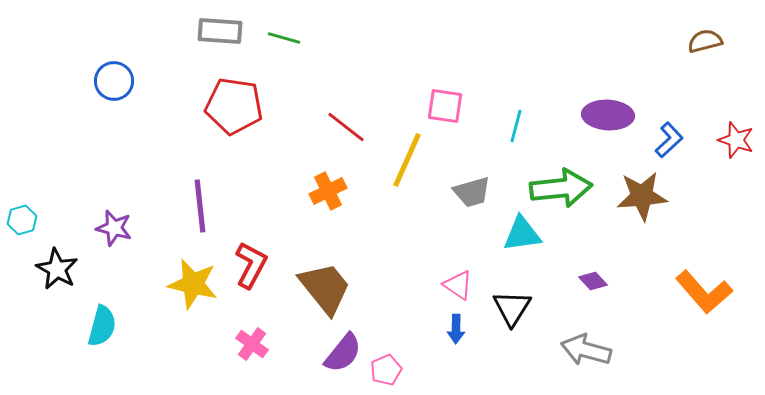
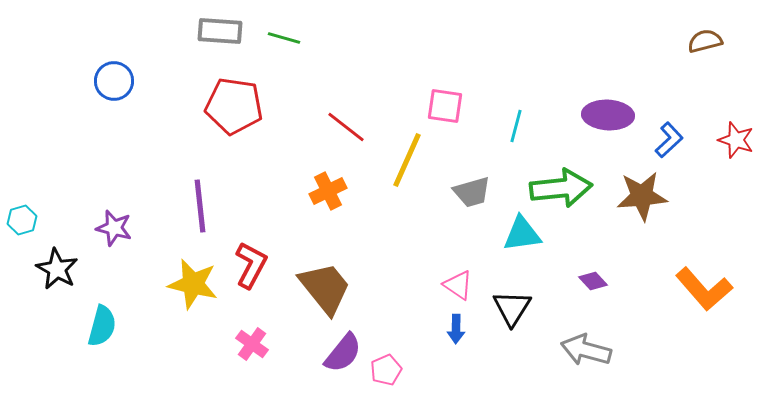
orange L-shape: moved 3 px up
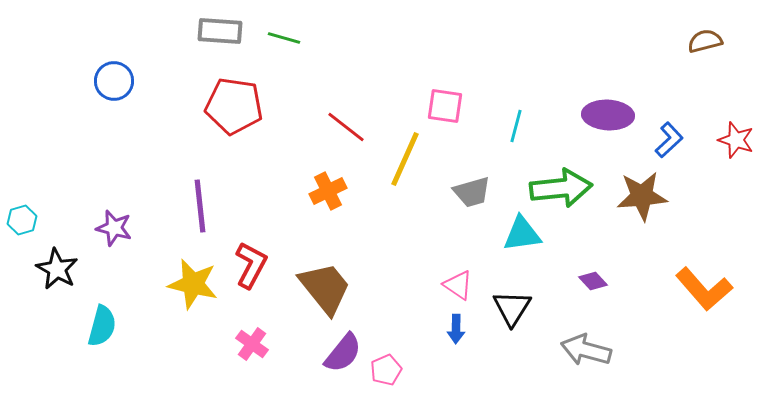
yellow line: moved 2 px left, 1 px up
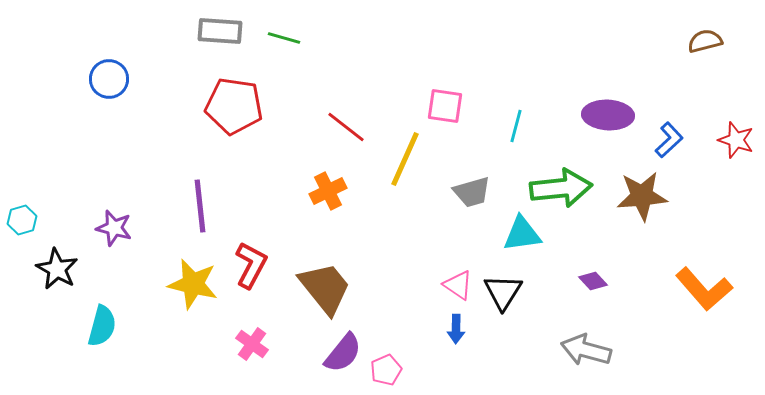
blue circle: moved 5 px left, 2 px up
black triangle: moved 9 px left, 16 px up
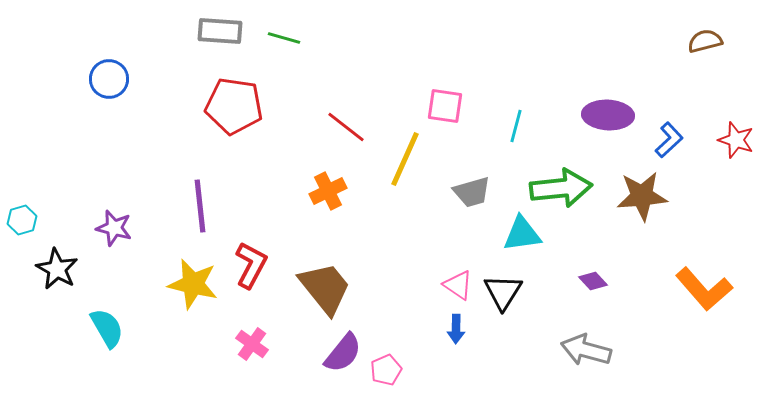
cyan semicircle: moved 5 px right, 2 px down; rotated 45 degrees counterclockwise
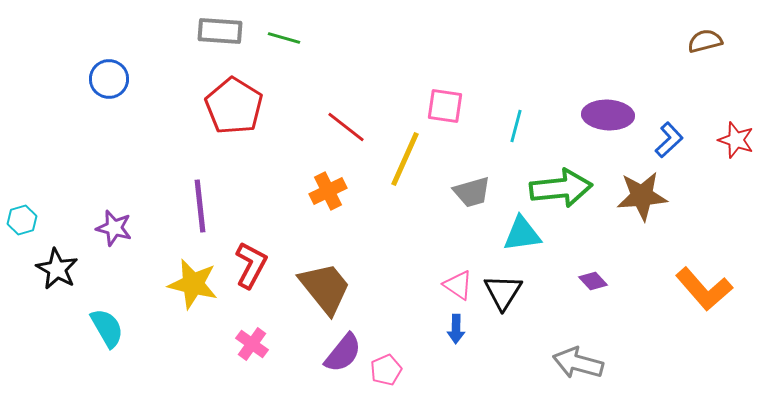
red pentagon: rotated 24 degrees clockwise
gray arrow: moved 8 px left, 13 px down
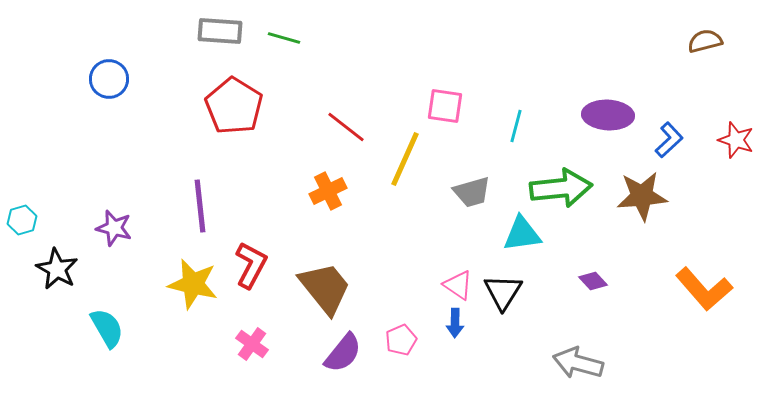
blue arrow: moved 1 px left, 6 px up
pink pentagon: moved 15 px right, 30 px up
